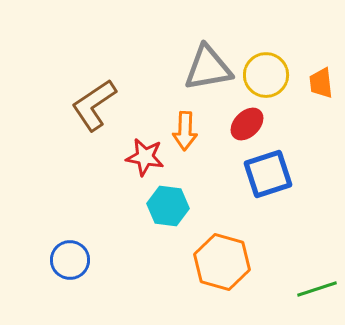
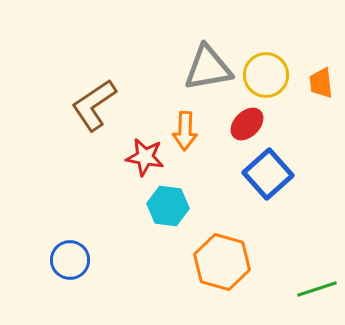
blue square: rotated 24 degrees counterclockwise
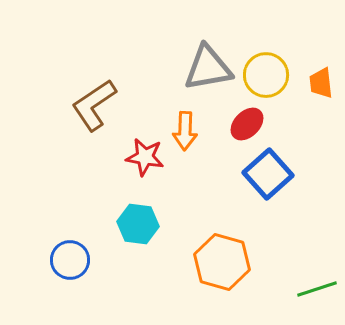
cyan hexagon: moved 30 px left, 18 px down
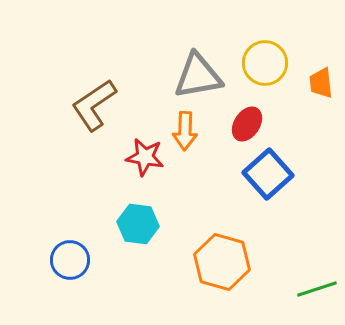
gray triangle: moved 10 px left, 8 px down
yellow circle: moved 1 px left, 12 px up
red ellipse: rotated 12 degrees counterclockwise
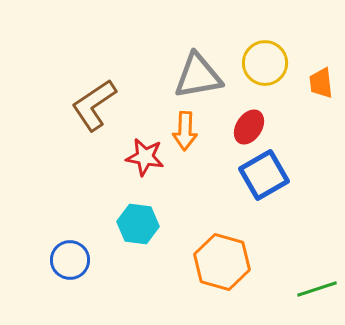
red ellipse: moved 2 px right, 3 px down
blue square: moved 4 px left, 1 px down; rotated 12 degrees clockwise
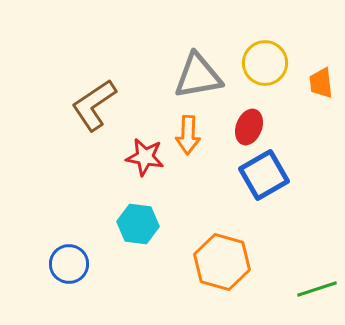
red ellipse: rotated 12 degrees counterclockwise
orange arrow: moved 3 px right, 4 px down
blue circle: moved 1 px left, 4 px down
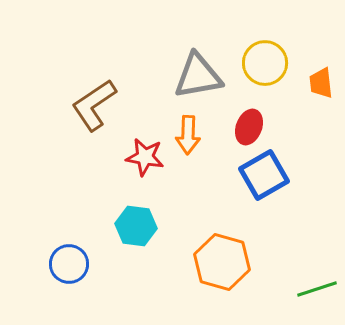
cyan hexagon: moved 2 px left, 2 px down
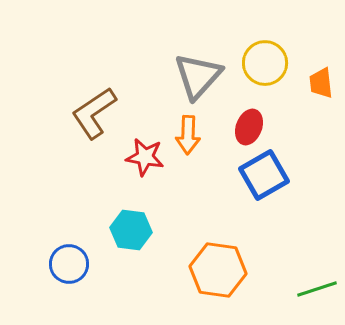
gray triangle: rotated 38 degrees counterclockwise
brown L-shape: moved 8 px down
cyan hexagon: moved 5 px left, 4 px down
orange hexagon: moved 4 px left, 8 px down; rotated 8 degrees counterclockwise
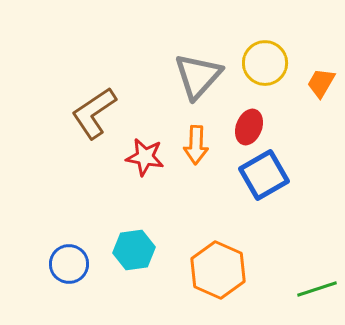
orange trapezoid: rotated 36 degrees clockwise
orange arrow: moved 8 px right, 10 px down
cyan hexagon: moved 3 px right, 20 px down; rotated 15 degrees counterclockwise
orange hexagon: rotated 16 degrees clockwise
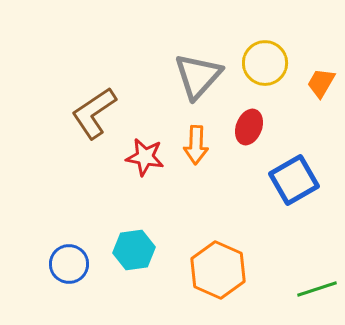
blue square: moved 30 px right, 5 px down
